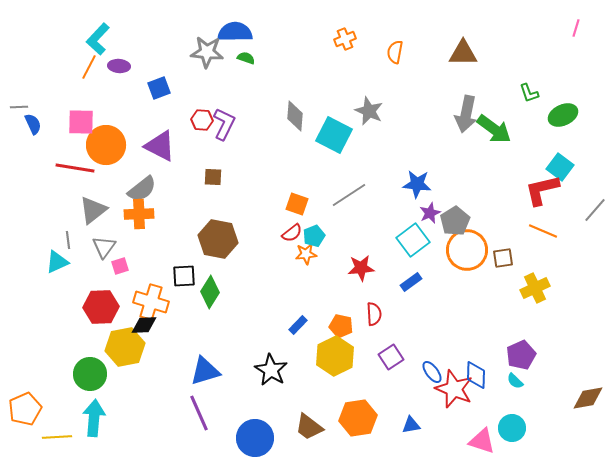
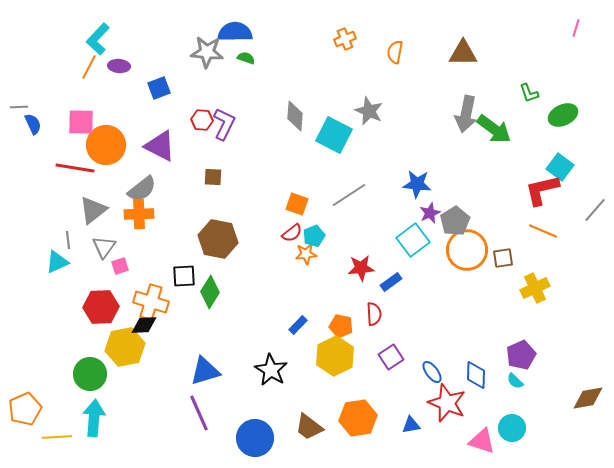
blue rectangle at (411, 282): moved 20 px left
red star at (454, 389): moved 7 px left, 14 px down
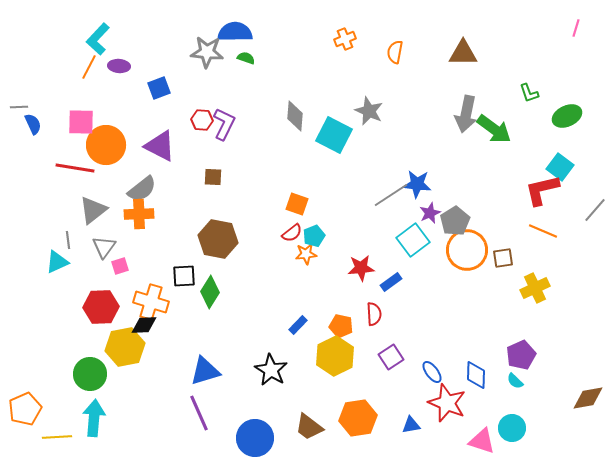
green ellipse at (563, 115): moved 4 px right, 1 px down
gray line at (349, 195): moved 42 px right
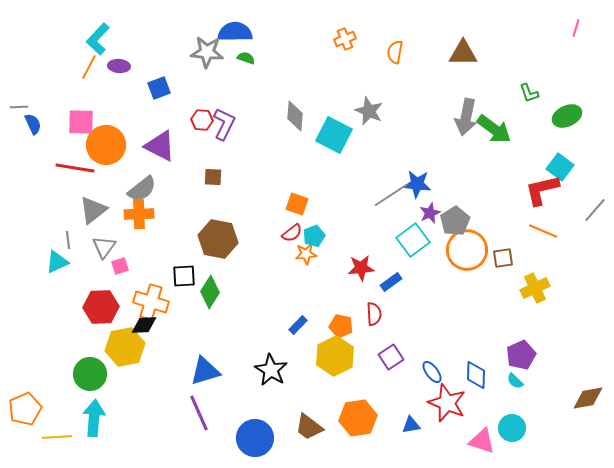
gray arrow at (466, 114): moved 3 px down
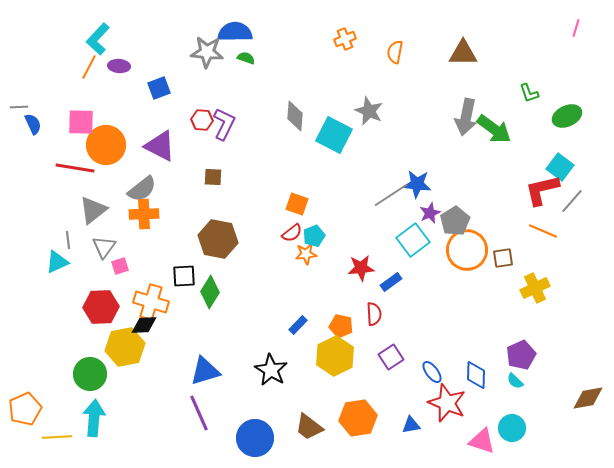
gray line at (595, 210): moved 23 px left, 9 px up
orange cross at (139, 214): moved 5 px right
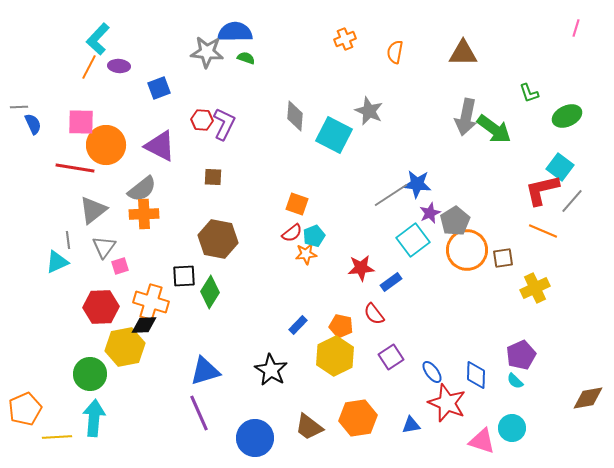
red semicircle at (374, 314): rotated 145 degrees clockwise
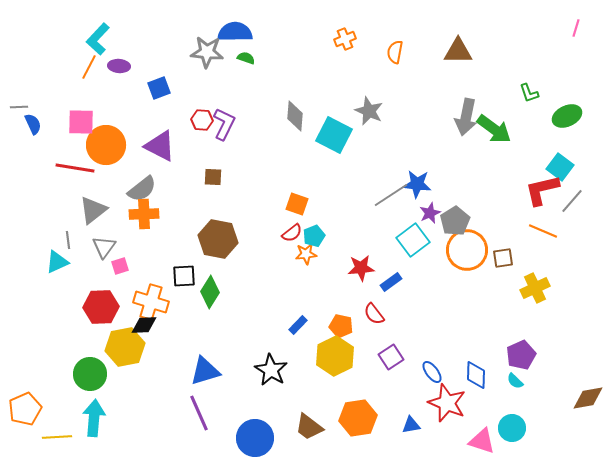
brown triangle at (463, 53): moved 5 px left, 2 px up
